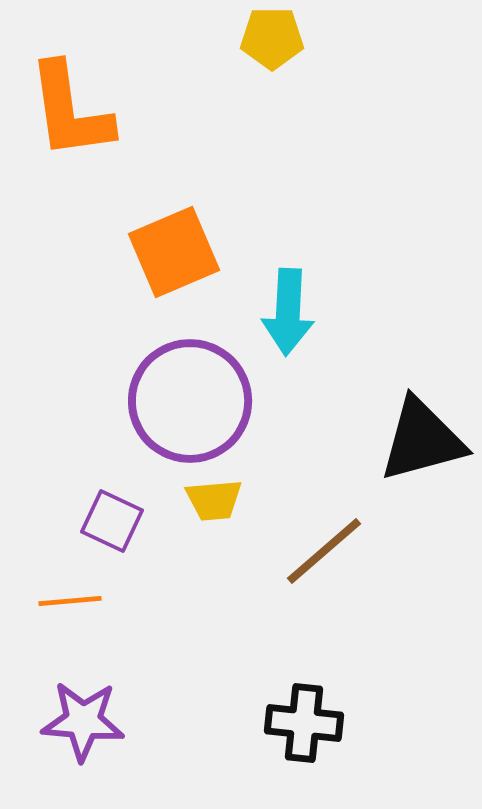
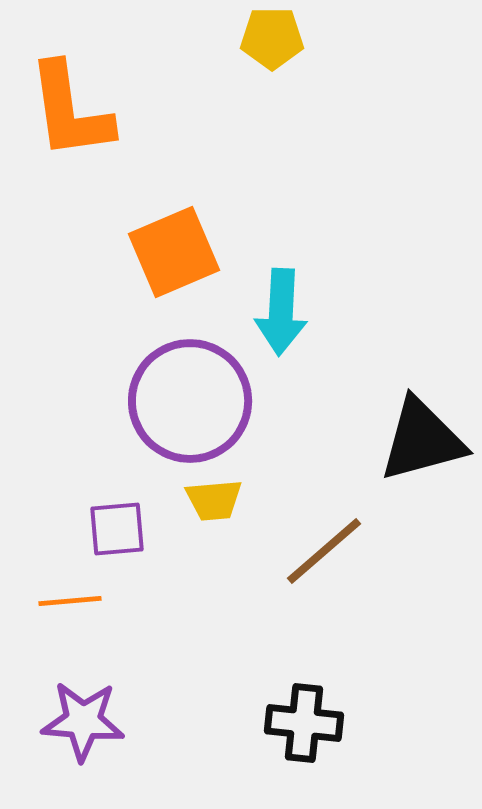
cyan arrow: moved 7 px left
purple square: moved 5 px right, 8 px down; rotated 30 degrees counterclockwise
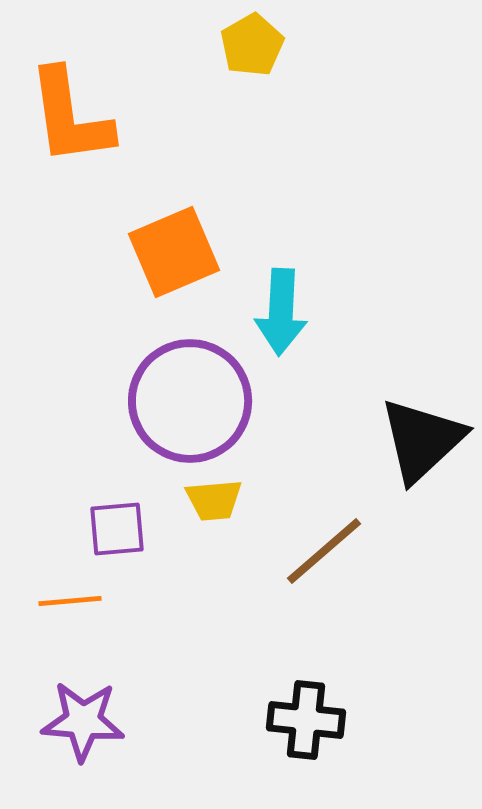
yellow pentagon: moved 20 px left, 7 px down; rotated 30 degrees counterclockwise
orange L-shape: moved 6 px down
black triangle: rotated 28 degrees counterclockwise
black cross: moved 2 px right, 3 px up
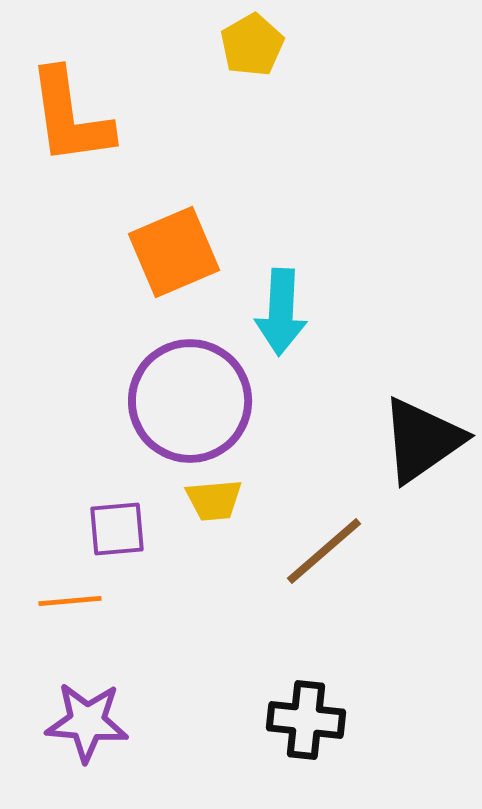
black triangle: rotated 8 degrees clockwise
purple star: moved 4 px right, 1 px down
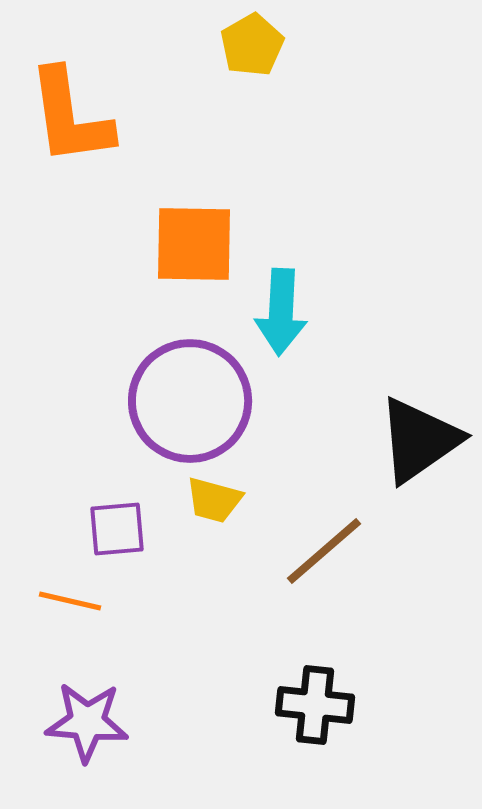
orange square: moved 20 px right, 8 px up; rotated 24 degrees clockwise
black triangle: moved 3 px left
yellow trapezoid: rotated 20 degrees clockwise
orange line: rotated 18 degrees clockwise
black cross: moved 9 px right, 15 px up
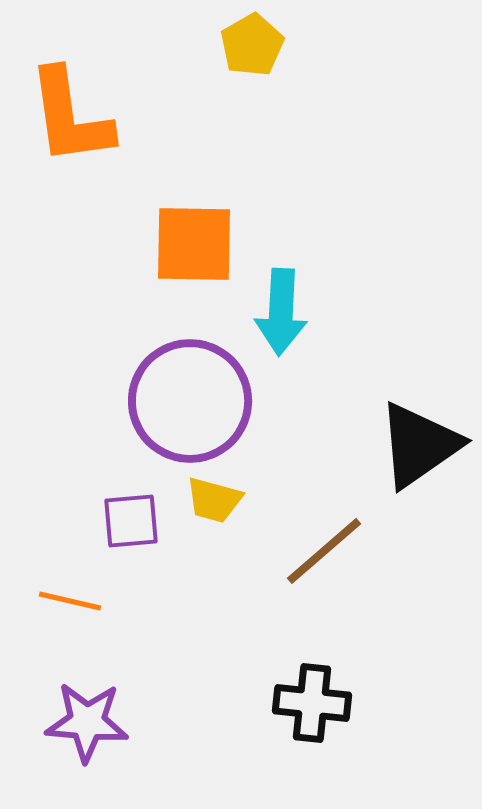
black triangle: moved 5 px down
purple square: moved 14 px right, 8 px up
black cross: moved 3 px left, 2 px up
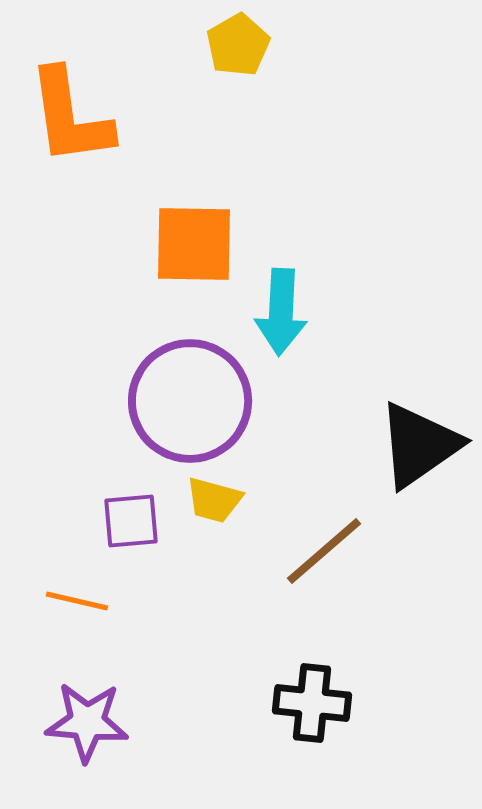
yellow pentagon: moved 14 px left
orange line: moved 7 px right
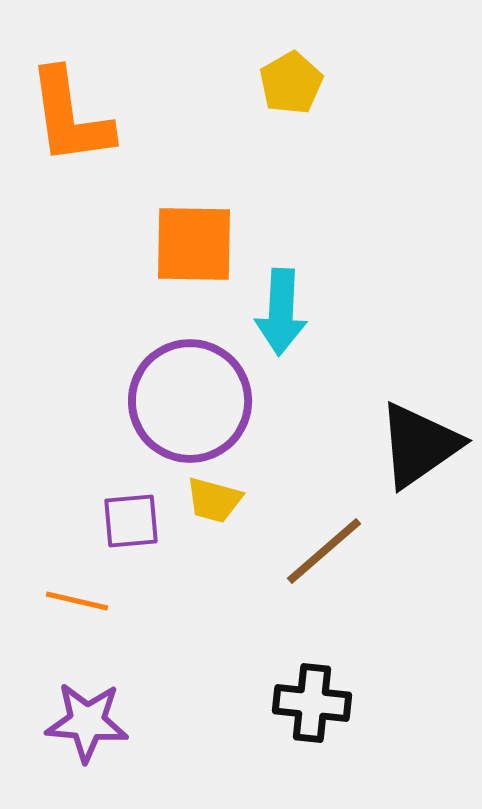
yellow pentagon: moved 53 px right, 38 px down
